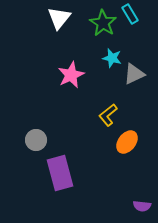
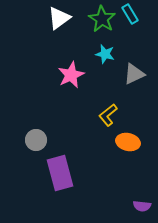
white triangle: rotated 15 degrees clockwise
green star: moved 1 px left, 4 px up
cyan star: moved 7 px left, 4 px up
orange ellipse: moved 1 px right; rotated 65 degrees clockwise
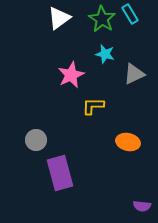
yellow L-shape: moved 15 px left, 9 px up; rotated 40 degrees clockwise
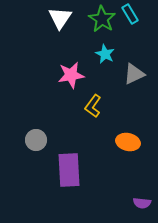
white triangle: moved 1 px right; rotated 20 degrees counterclockwise
cyan star: rotated 12 degrees clockwise
pink star: rotated 16 degrees clockwise
yellow L-shape: rotated 55 degrees counterclockwise
purple rectangle: moved 9 px right, 3 px up; rotated 12 degrees clockwise
purple semicircle: moved 3 px up
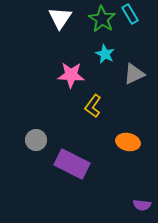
pink star: rotated 12 degrees clockwise
purple rectangle: moved 3 px right, 6 px up; rotated 60 degrees counterclockwise
purple semicircle: moved 2 px down
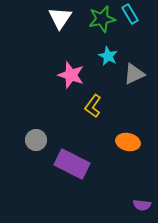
green star: rotated 28 degrees clockwise
cyan star: moved 3 px right, 2 px down
pink star: rotated 16 degrees clockwise
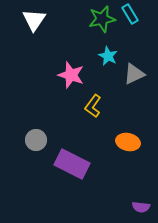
white triangle: moved 26 px left, 2 px down
purple semicircle: moved 1 px left, 2 px down
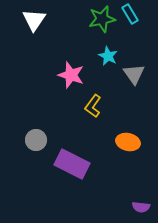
gray triangle: rotated 40 degrees counterclockwise
